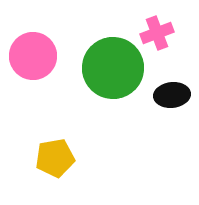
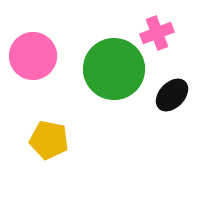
green circle: moved 1 px right, 1 px down
black ellipse: rotated 40 degrees counterclockwise
yellow pentagon: moved 6 px left, 18 px up; rotated 21 degrees clockwise
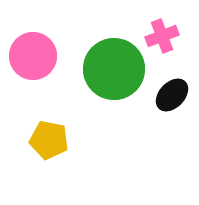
pink cross: moved 5 px right, 3 px down
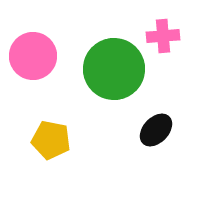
pink cross: moved 1 px right; rotated 16 degrees clockwise
black ellipse: moved 16 px left, 35 px down
yellow pentagon: moved 2 px right
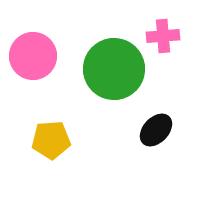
yellow pentagon: rotated 15 degrees counterclockwise
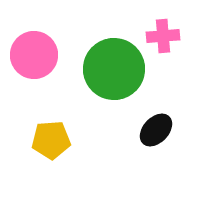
pink circle: moved 1 px right, 1 px up
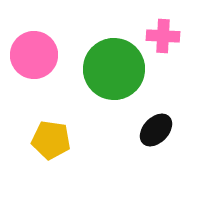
pink cross: rotated 8 degrees clockwise
yellow pentagon: rotated 12 degrees clockwise
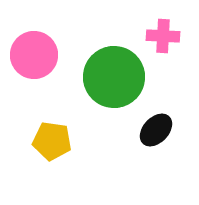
green circle: moved 8 px down
yellow pentagon: moved 1 px right, 1 px down
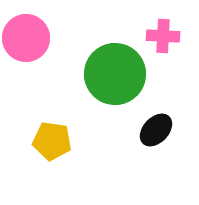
pink circle: moved 8 px left, 17 px up
green circle: moved 1 px right, 3 px up
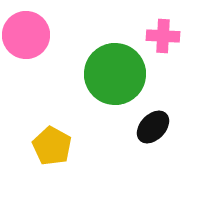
pink circle: moved 3 px up
black ellipse: moved 3 px left, 3 px up
yellow pentagon: moved 5 px down; rotated 21 degrees clockwise
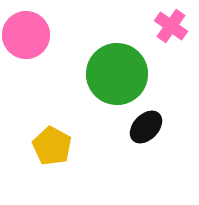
pink cross: moved 8 px right, 10 px up; rotated 32 degrees clockwise
green circle: moved 2 px right
black ellipse: moved 7 px left
